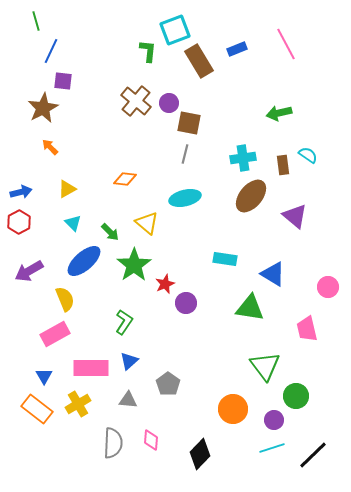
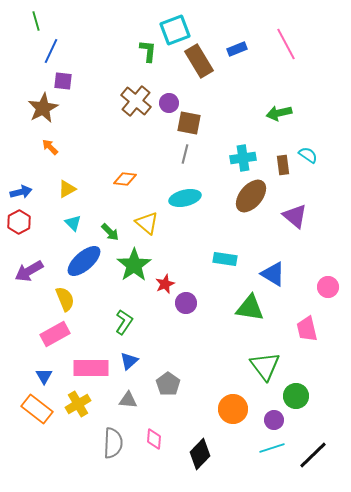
pink diamond at (151, 440): moved 3 px right, 1 px up
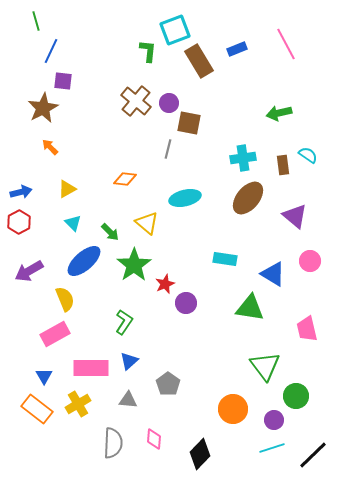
gray line at (185, 154): moved 17 px left, 5 px up
brown ellipse at (251, 196): moved 3 px left, 2 px down
pink circle at (328, 287): moved 18 px left, 26 px up
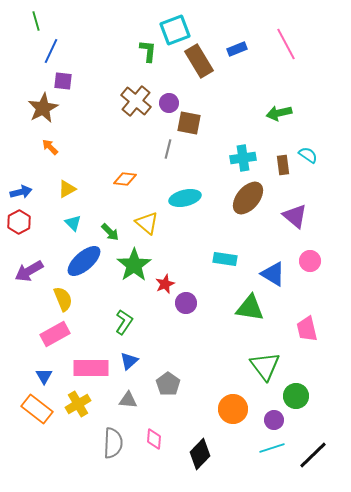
yellow semicircle at (65, 299): moved 2 px left
